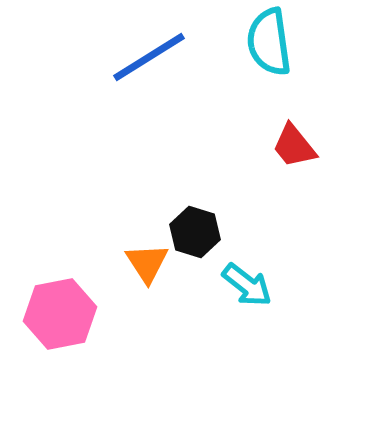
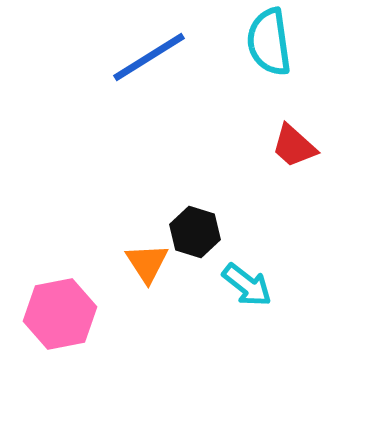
red trapezoid: rotated 9 degrees counterclockwise
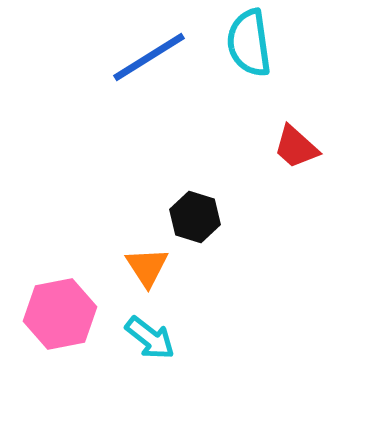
cyan semicircle: moved 20 px left, 1 px down
red trapezoid: moved 2 px right, 1 px down
black hexagon: moved 15 px up
orange triangle: moved 4 px down
cyan arrow: moved 97 px left, 53 px down
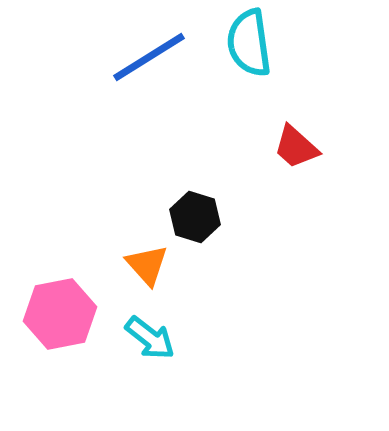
orange triangle: moved 2 px up; rotated 9 degrees counterclockwise
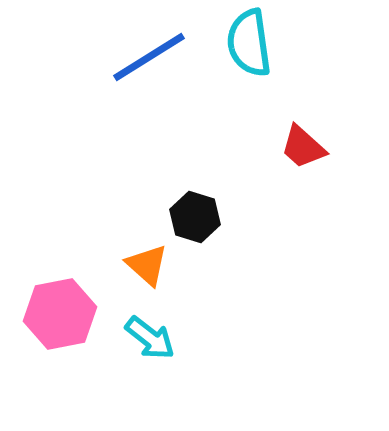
red trapezoid: moved 7 px right
orange triangle: rotated 6 degrees counterclockwise
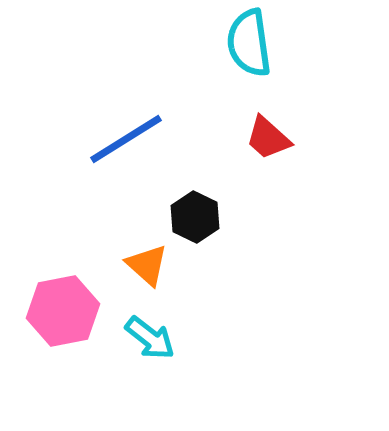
blue line: moved 23 px left, 82 px down
red trapezoid: moved 35 px left, 9 px up
black hexagon: rotated 9 degrees clockwise
pink hexagon: moved 3 px right, 3 px up
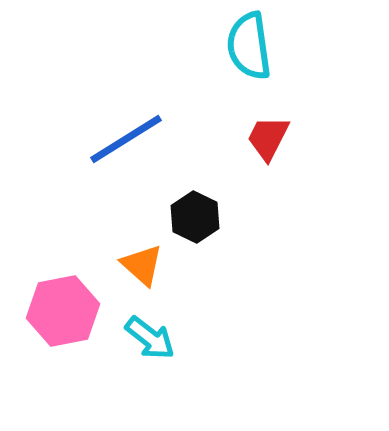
cyan semicircle: moved 3 px down
red trapezoid: rotated 75 degrees clockwise
orange triangle: moved 5 px left
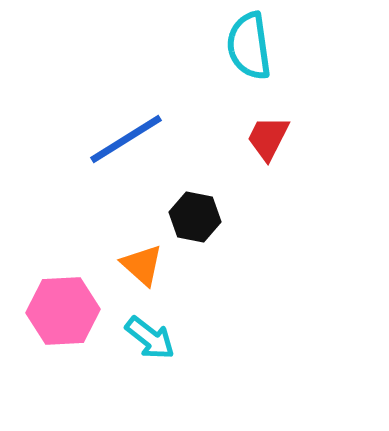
black hexagon: rotated 15 degrees counterclockwise
pink hexagon: rotated 8 degrees clockwise
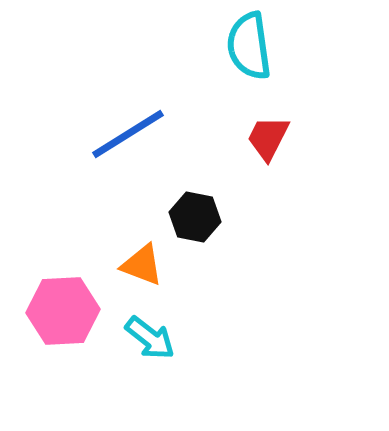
blue line: moved 2 px right, 5 px up
orange triangle: rotated 21 degrees counterclockwise
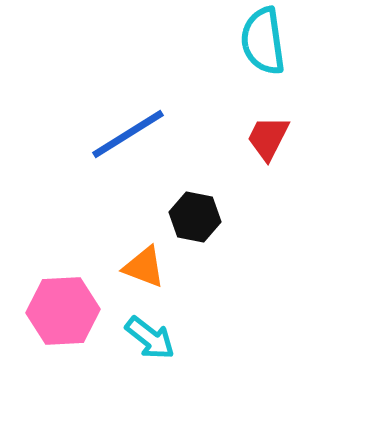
cyan semicircle: moved 14 px right, 5 px up
orange triangle: moved 2 px right, 2 px down
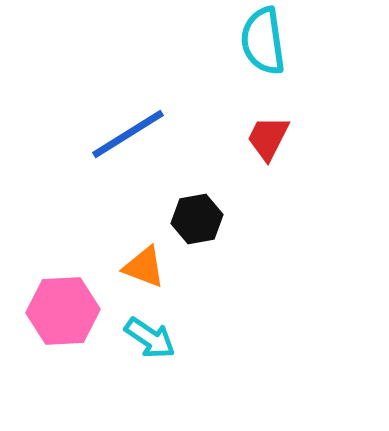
black hexagon: moved 2 px right, 2 px down; rotated 21 degrees counterclockwise
cyan arrow: rotated 4 degrees counterclockwise
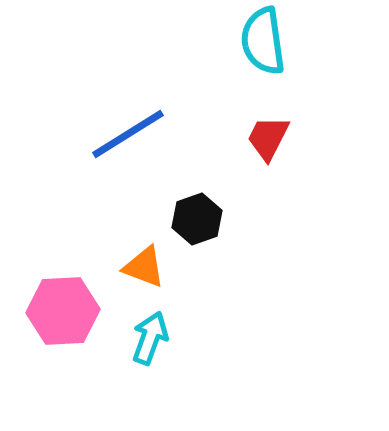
black hexagon: rotated 9 degrees counterclockwise
cyan arrow: rotated 104 degrees counterclockwise
